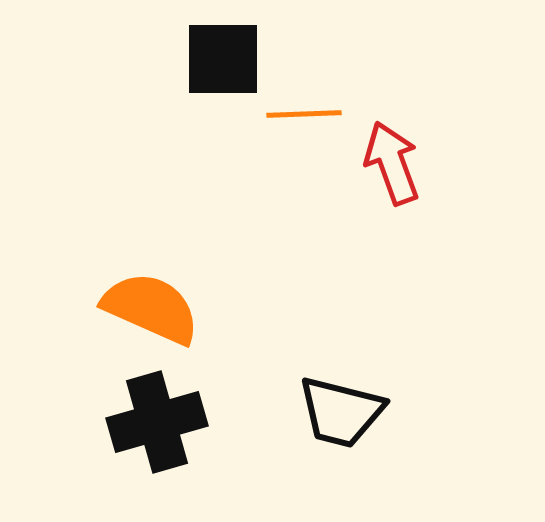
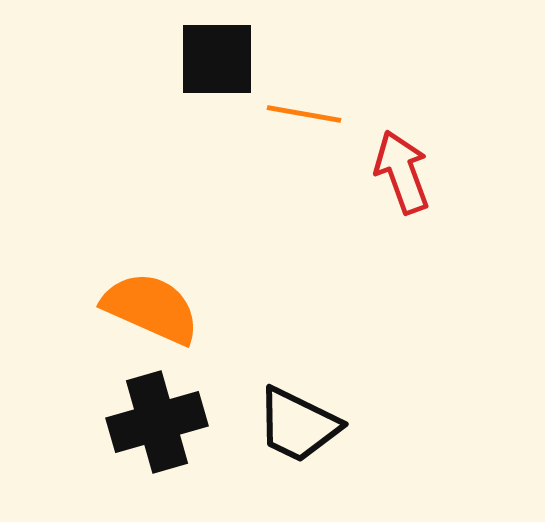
black square: moved 6 px left
orange line: rotated 12 degrees clockwise
red arrow: moved 10 px right, 9 px down
black trapezoid: moved 43 px left, 13 px down; rotated 12 degrees clockwise
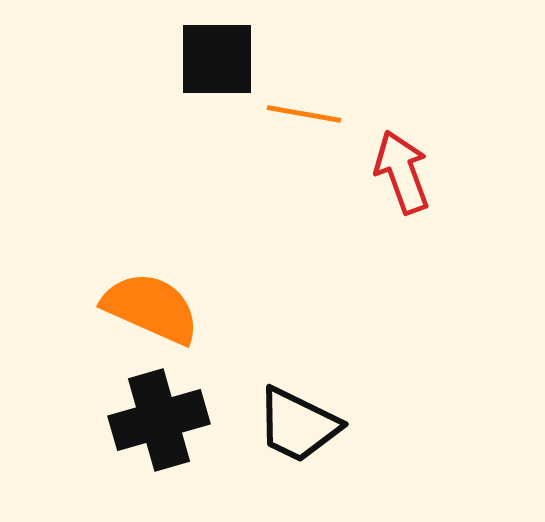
black cross: moved 2 px right, 2 px up
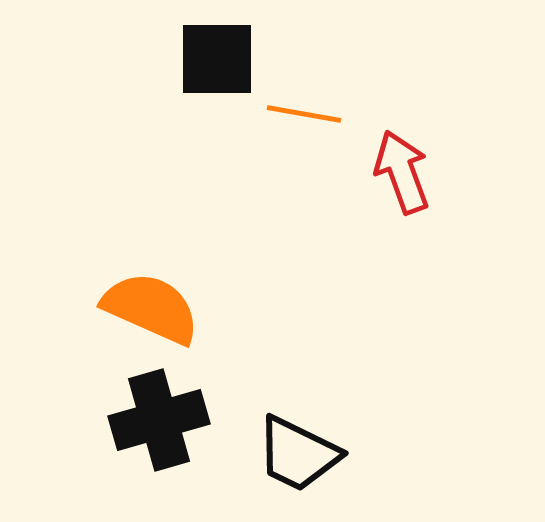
black trapezoid: moved 29 px down
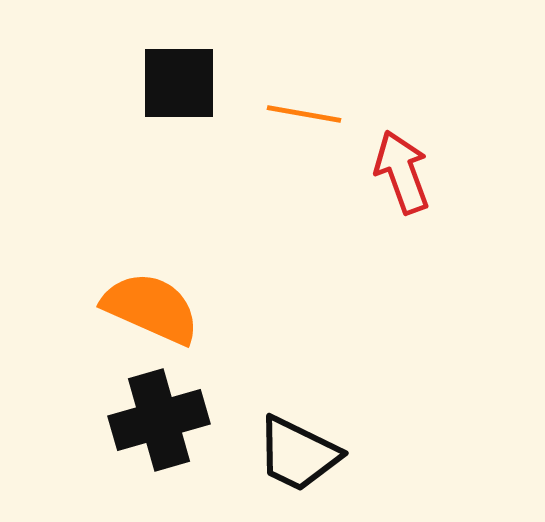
black square: moved 38 px left, 24 px down
